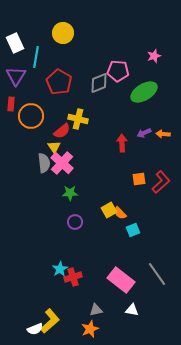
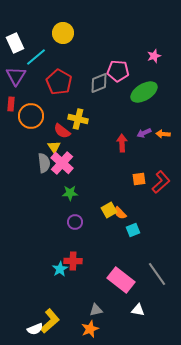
cyan line: rotated 40 degrees clockwise
red semicircle: rotated 78 degrees clockwise
red cross: moved 16 px up; rotated 18 degrees clockwise
white triangle: moved 6 px right
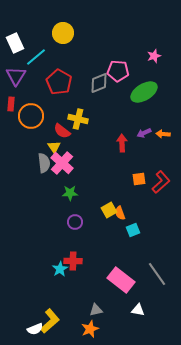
orange semicircle: rotated 24 degrees clockwise
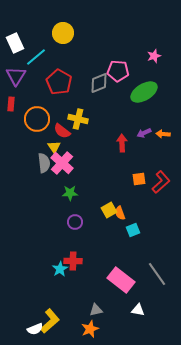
orange circle: moved 6 px right, 3 px down
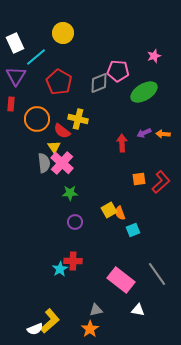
orange star: rotated 12 degrees counterclockwise
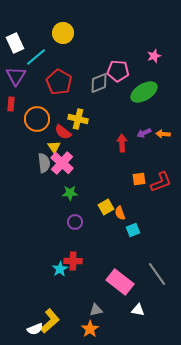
red semicircle: moved 1 px right, 1 px down
red L-shape: rotated 20 degrees clockwise
yellow square: moved 3 px left, 3 px up
pink rectangle: moved 1 px left, 2 px down
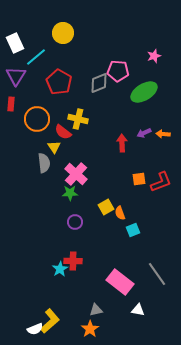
pink cross: moved 14 px right, 11 px down
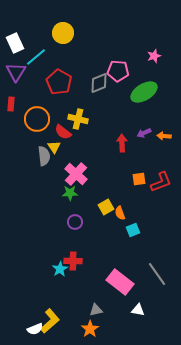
purple triangle: moved 4 px up
orange arrow: moved 1 px right, 2 px down
gray semicircle: moved 7 px up
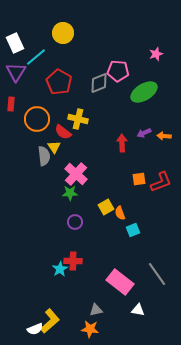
pink star: moved 2 px right, 2 px up
orange star: rotated 30 degrees counterclockwise
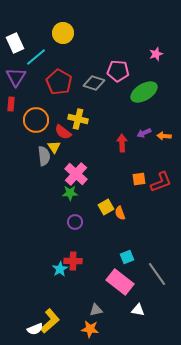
purple triangle: moved 5 px down
gray diamond: moved 5 px left; rotated 40 degrees clockwise
orange circle: moved 1 px left, 1 px down
cyan square: moved 6 px left, 27 px down
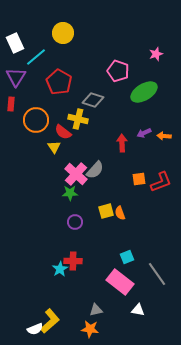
pink pentagon: rotated 15 degrees clockwise
gray diamond: moved 1 px left, 17 px down
gray semicircle: moved 51 px right, 14 px down; rotated 48 degrees clockwise
yellow square: moved 4 px down; rotated 14 degrees clockwise
